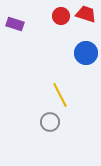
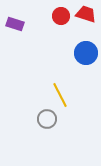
gray circle: moved 3 px left, 3 px up
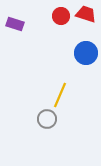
yellow line: rotated 50 degrees clockwise
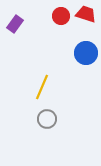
purple rectangle: rotated 72 degrees counterclockwise
yellow line: moved 18 px left, 8 px up
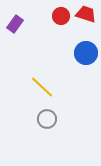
yellow line: rotated 70 degrees counterclockwise
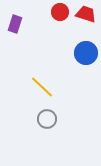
red circle: moved 1 px left, 4 px up
purple rectangle: rotated 18 degrees counterclockwise
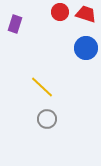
blue circle: moved 5 px up
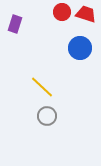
red circle: moved 2 px right
blue circle: moved 6 px left
gray circle: moved 3 px up
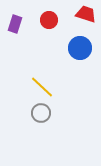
red circle: moved 13 px left, 8 px down
gray circle: moved 6 px left, 3 px up
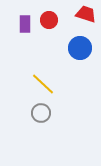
purple rectangle: moved 10 px right; rotated 18 degrees counterclockwise
yellow line: moved 1 px right, 3 px up
